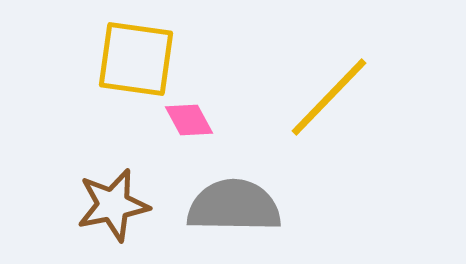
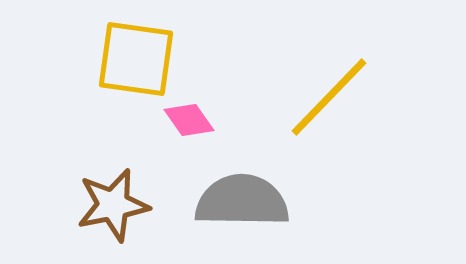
pink diamond: rotated 6 degrees counterclockwise
gray semicircle: moved 8 px right, 5 px up
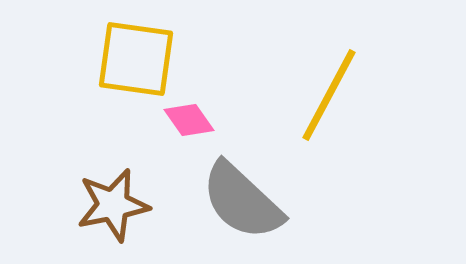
yellow line: moved 2 px up; rotated 16 degrees counterclockwise
gray semicircle: rotated 138 degrees counterclockwise
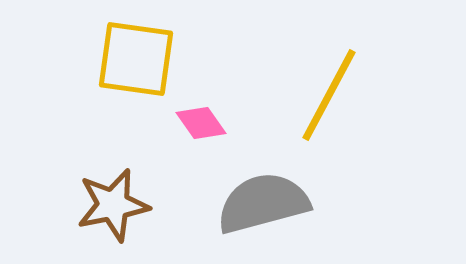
pink diamond: moved 12 px right, 3 px down
gray semicircle: moved 21 px right, 2 px down; rotated 122 degrees clockwise
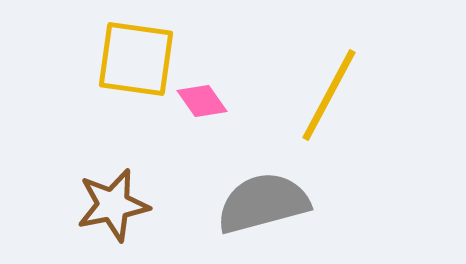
pink diamond: moved 1 px right, 22 px up
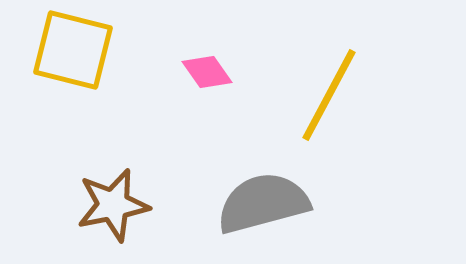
yellow square: moved 63 px left, 9 px up; rotated 6 degrees clockwise
pink diamond: moved 5 px right, 29 px up
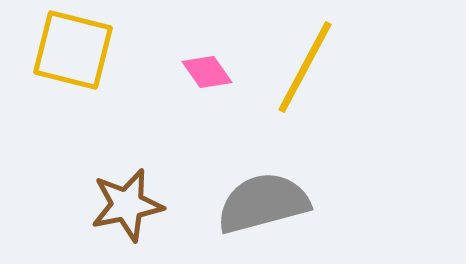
yellow line: moved 24 px left, 28 px up
brown star: moved 14 px right
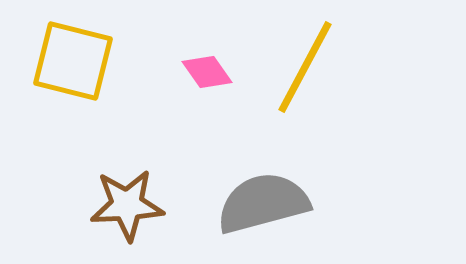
yellow square: moved 11 px down
brown star: rotated 8 degrees clockwise
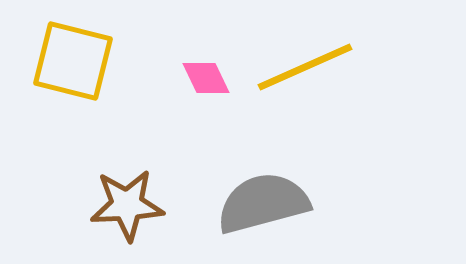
yellow line: rotated 38 degrees clockwise
pink diamond: moved 1 px left, 6 px down; rotated 9 degrees clockwise
